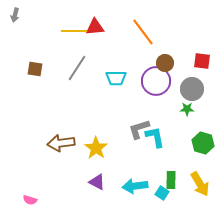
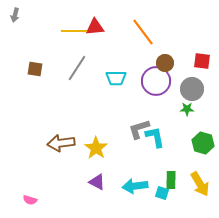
cyan square: rotated 16 degrees counterclockwise
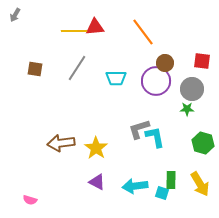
gray arrow: rotated 16 degrees clockwise
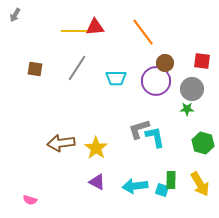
cyan square: moved 3 px up
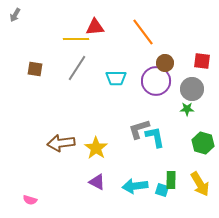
yellow line: moved 2 px right, 8 px down
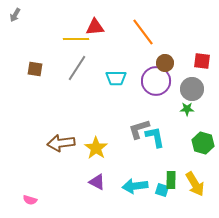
yellow arrow: moved 5 px left
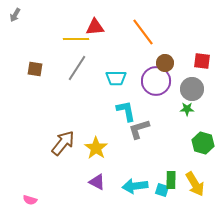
cyan L-shape: moved 29 px left, 26 px up
brown arrow: moved 2 px right; rotated 136 degrees clockwise
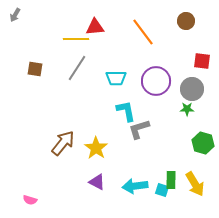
brown circle: moved 21 px right, 42 px up
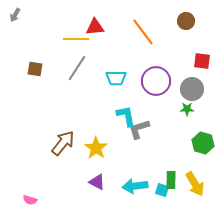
cyan L-shape: moved 5 px down
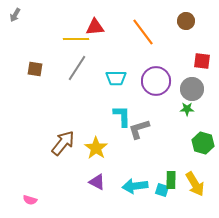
cyan L-shape: moved 4 px left; rotated 10 degrees clockwise
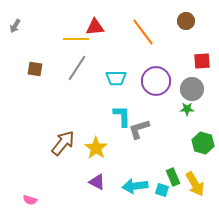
gray arrow: moved 11 px down
red square: rotated 12 degrees counterclockwise
green rectangle: moved 2 px right, 3 px up; rotated 24 degrees counterclockwise
